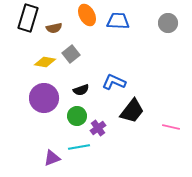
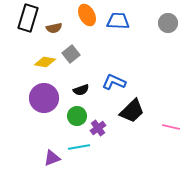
black trapezoid: rotated 8 degrees clockwise
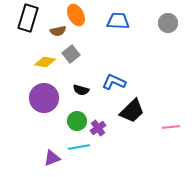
orange ellipse: moved 11 px left
brown semicircle: moved 4 px right, 3 px down
black semicircle: rotated 35 degrees clockwise
green circle: moved 5 px down
pink line: rotated 18 degrees counterclockwise
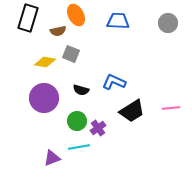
gray square: rotated 30 degrees counterclockwise
black trapezoid: rotated 12 degrees clockwise
pink line: moved 19 px up
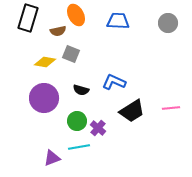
purple cross: rotated 14 degrees counterclockwise
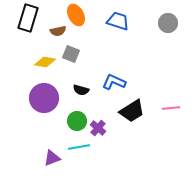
blue trapezoid: rotated 15 degrees clockwise
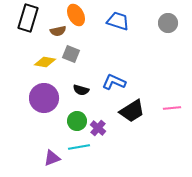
pink line: moved 1 px right
